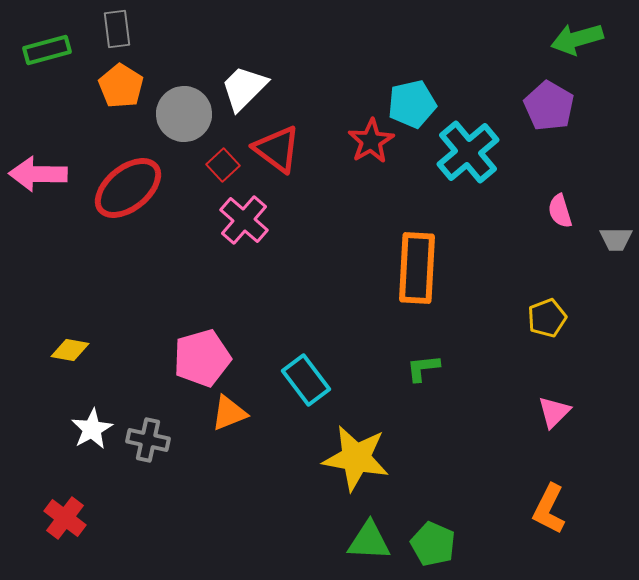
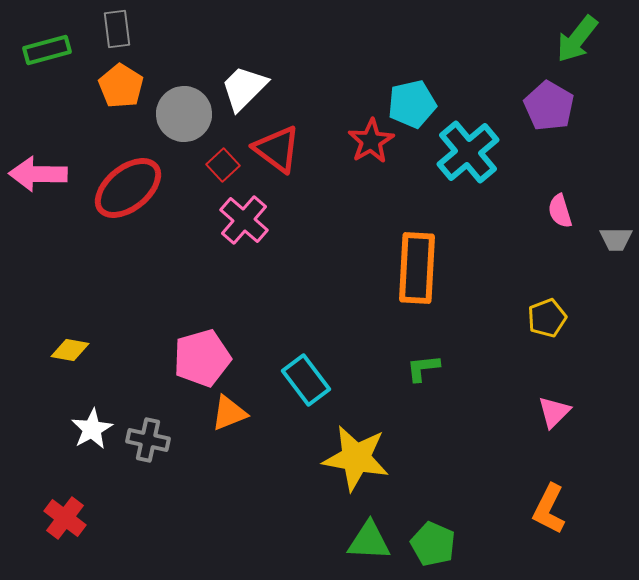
green arrow: rotated 36 degrees counterclockwise
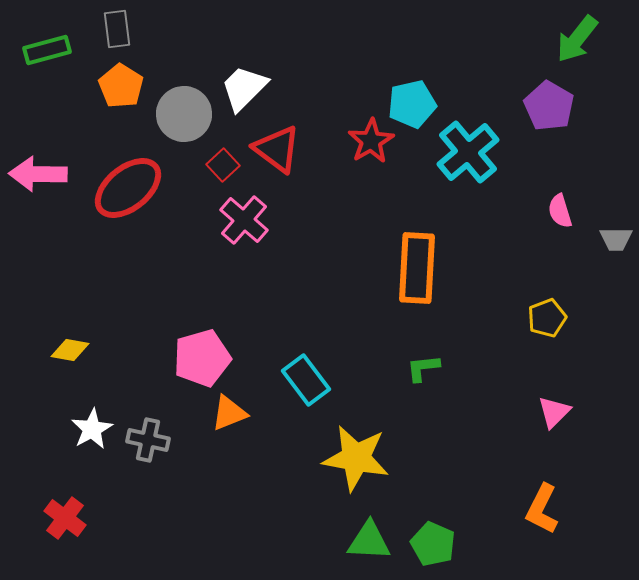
orange L-shape: moved 7 px left
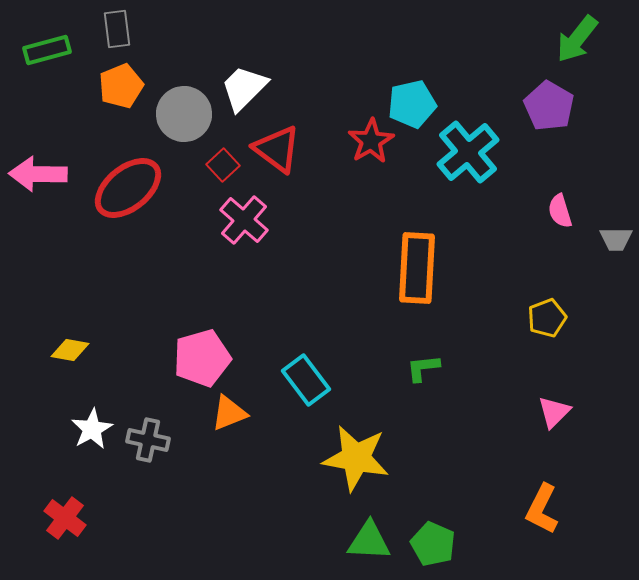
orange pentagon: rotated 18 degrees clockwise
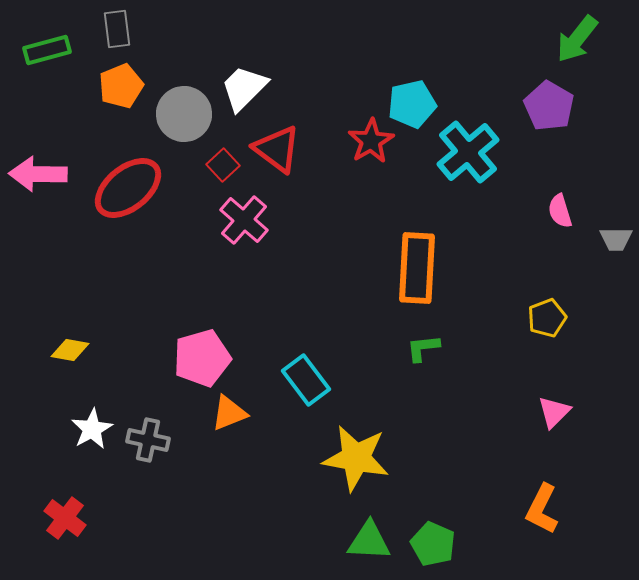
green L-shape: moved 20 px up
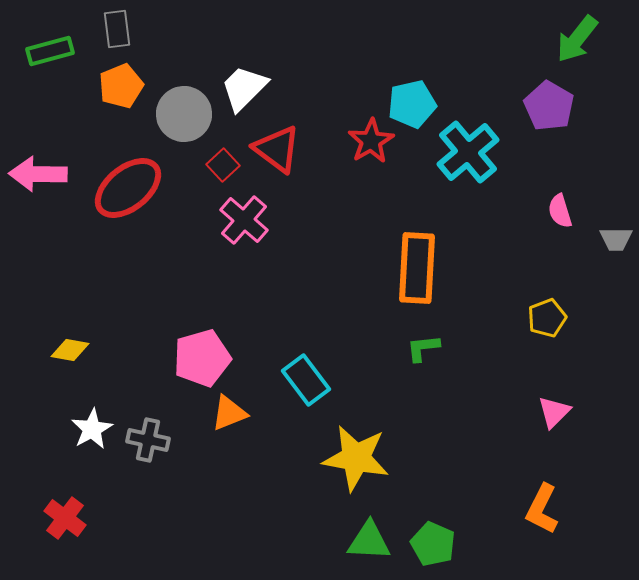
green rectangle: moved 3 px right, 1 px down
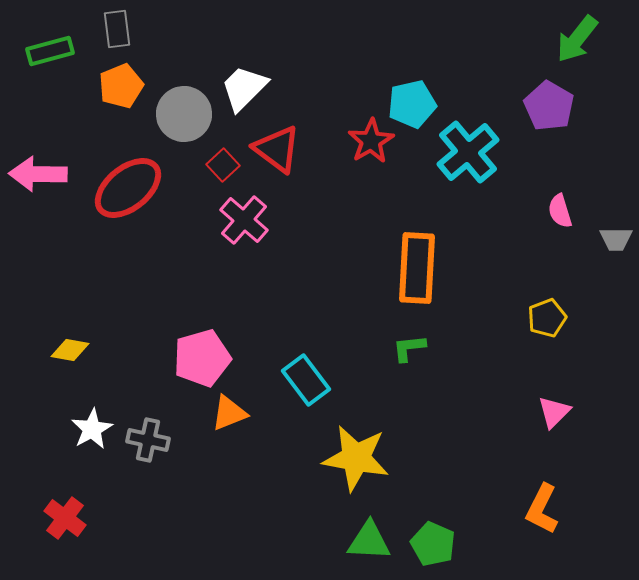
green L-shape: moved 14 px left
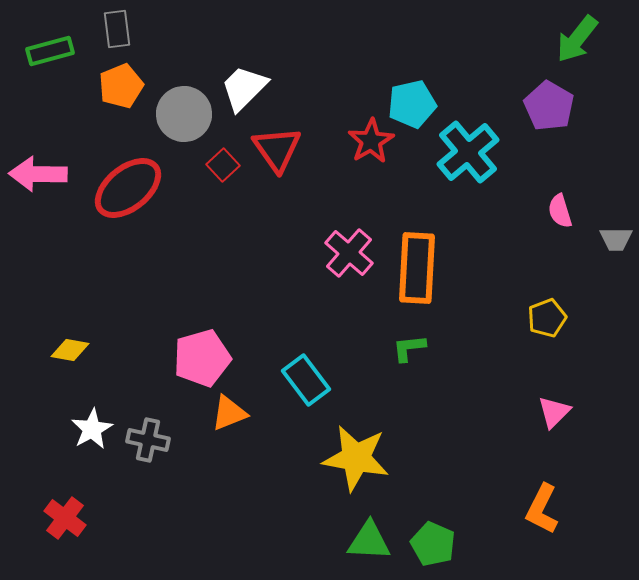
red triangle: rotated 18 degrees clockwise
pink cross: moved 105 px right, 33 px down
